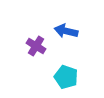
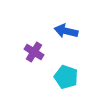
purple cross: moved 2 px left, 6 px down
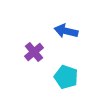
purple cross: rotated 18 degrees clockwise
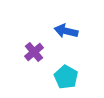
cyan pentagon: rotated 10 degrees clockwise
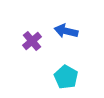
purple cross: moved 2 px left, 11 px up
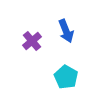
blue arrow: rotated 125 degrees counterclockwise
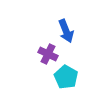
purple cross: moved 16 px right, 13 px down; rotated 24 degrees counterclockwise
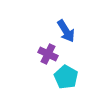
blue arrow: rotated 10 degrees counterclockwise
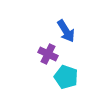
cyan pentagon: rotated 10 degrees counterclockwise
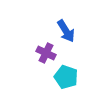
purple cross: moved 2 px left, 1 px up
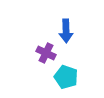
blue arrow: rotated 30 degrees clockwise
